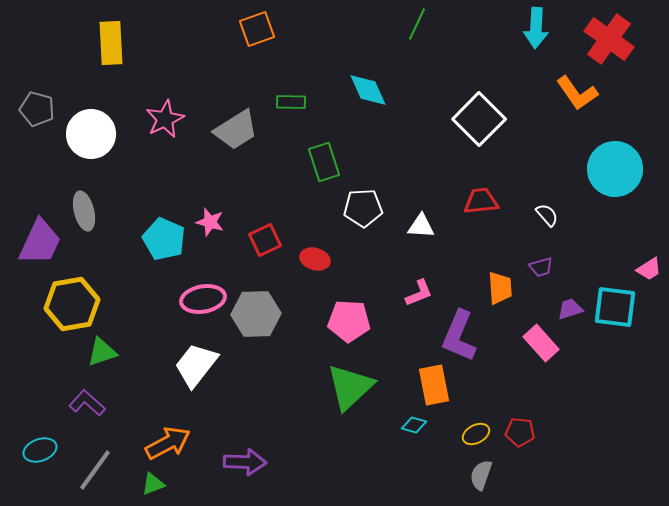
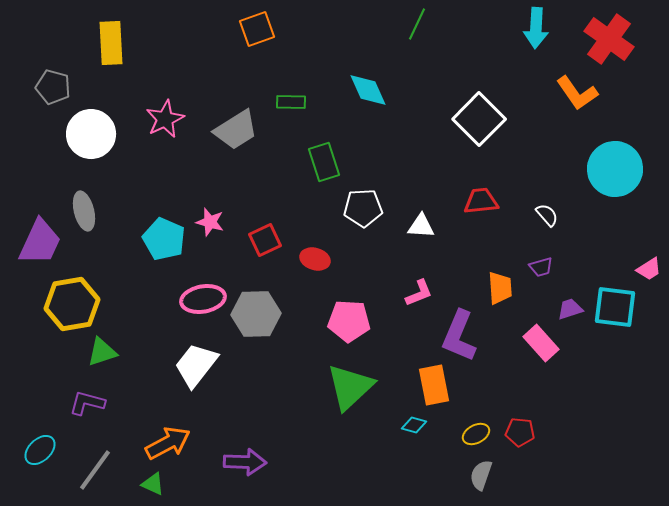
gray pentagon at (37, 109): moved 16 px right, 22 px up
purple L-shape at (87, 403): rotated 27 degrees counterclockwise
cyan ellipse at (40, 450): rotated 24 degrees counterclockwise
green triangle at (153, 484): rotated 45 degrees clockwise
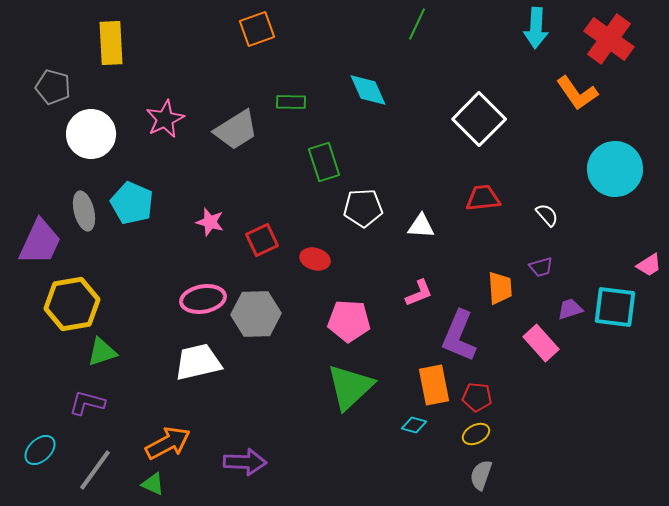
red trapezoid at (481, 201): moved 2 px right, 3 px up
cyan pentagon at (164, 239): moved 32 px left, 36 px up
red square at (265, 240): moved 3 px left
pink trapezoid at (649, 269): moved 4 px up
white trapezoid at (196, 365): moved 2 px right, 3 px up; rotated 39 degrees clockwise
red pentagon at (520, 432): moved 43 px left, 35 px up
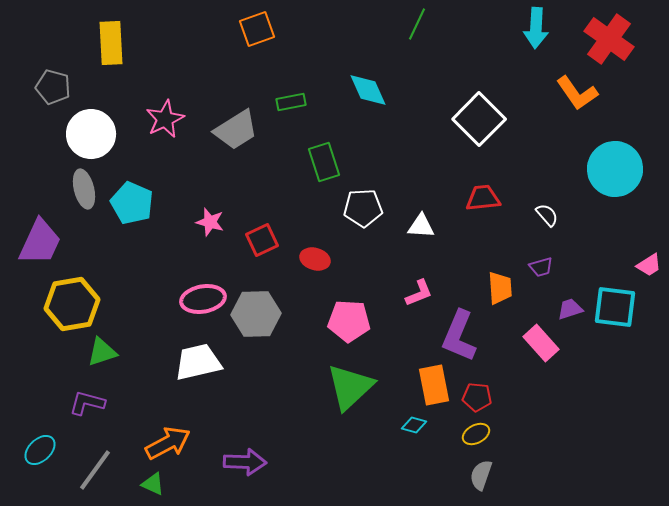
green rectangle at (291, 102): rotated 12 degrees counterclockwise
gray ellipse at (84, 211): moved 22 px up
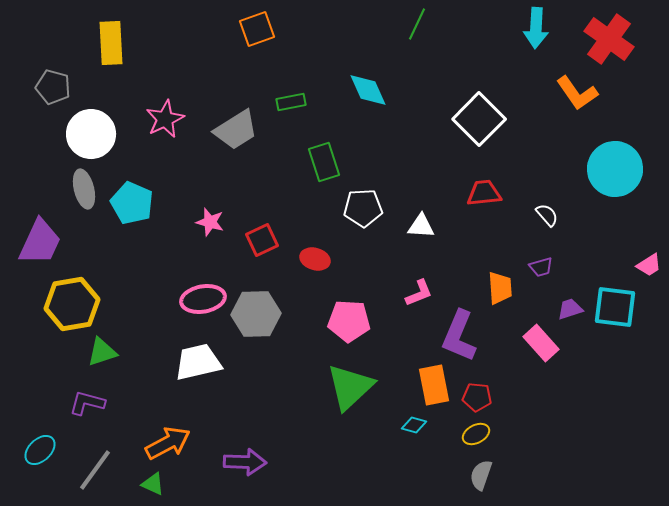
red trapezoid at (483, 198): moved 1 px right, 5 px up
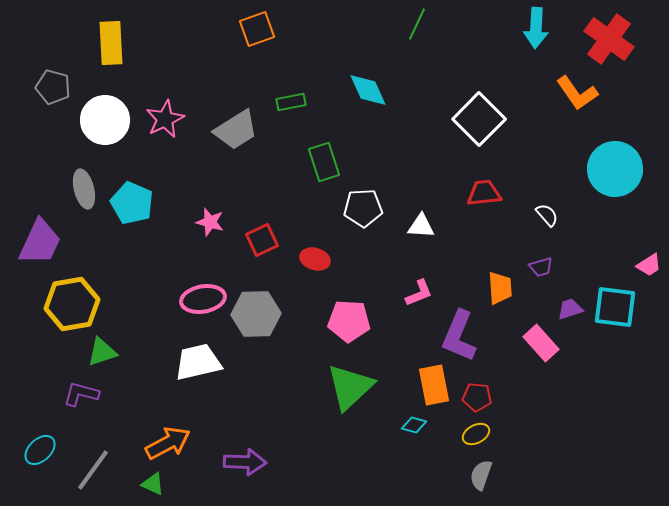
white circle at (91, 134): moved 14 px right, 14 px up
purple L-shape at (87, 403): moved 6 px left, 9 px up
gray line at (95, 470): moved 2 px left
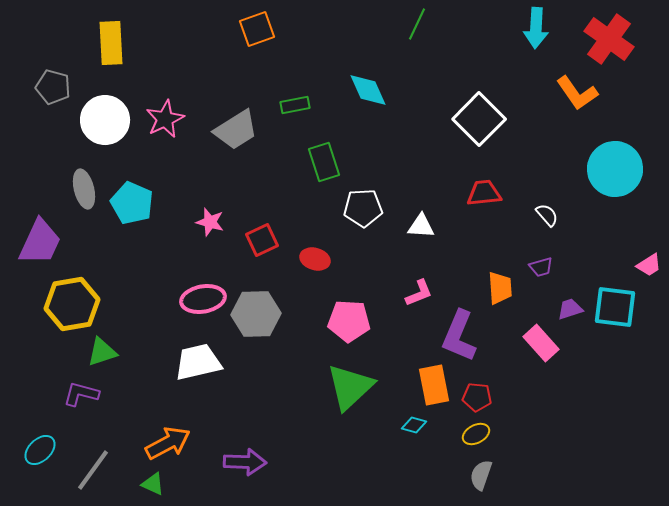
green rectangle at (291, 102): moved 4 px right, 3 px down
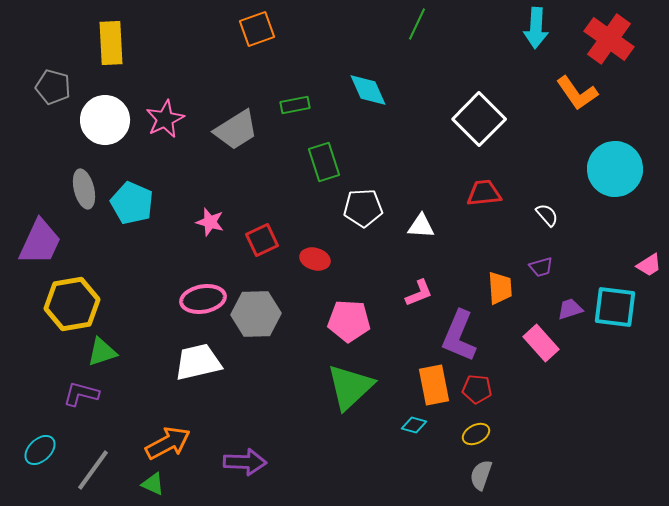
red pentagon at (477, 397): moved 8 px up
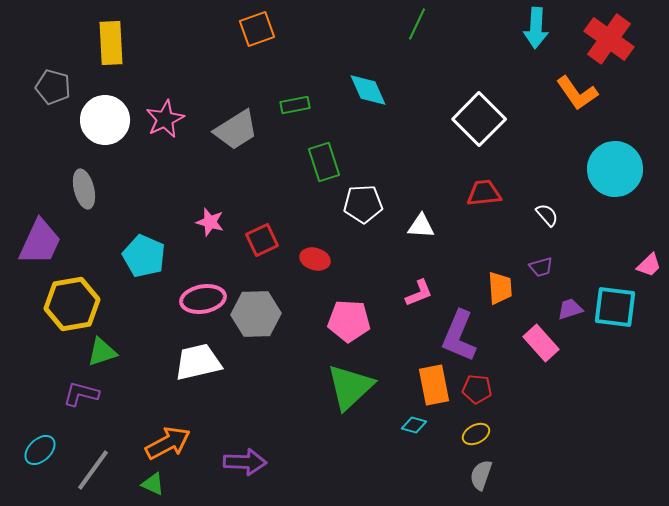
cyan pentagon at (132, 203): moved 12 px right, 53 px down
white pentagon at (363, 208): moved 4 px up
pink trapezoid at (649, 265): rotated 12 degrees counterclockwise
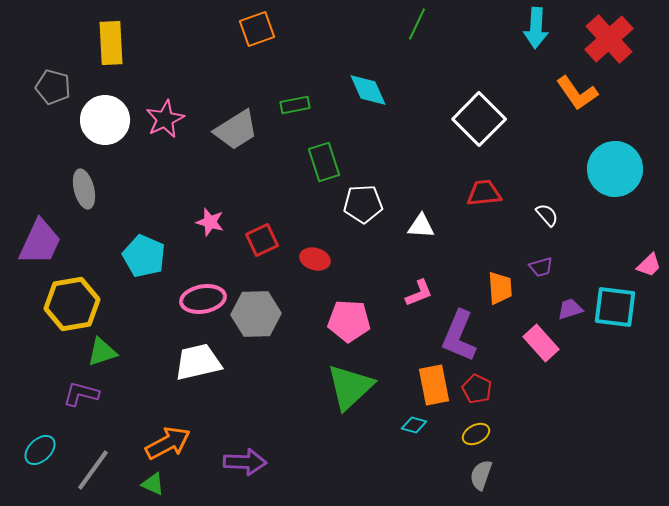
red cross at (609, 39): rotated 12 degrees clockwise
red pentagon at (477, 389): rotated 20 degrees clockwise
